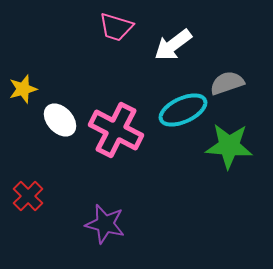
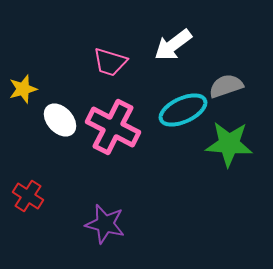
pink trapezoid: moved 6 px left, 35 px down
gray semicircle: moved 1 px left, 3 px down
pink cross: moved 3 px left, 3 px up
green star: moved 2 px up
red cross: rotated 12 degrees counterclockwise
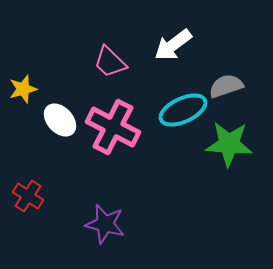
pink trapezoid: rotated 27 degrees clockwise
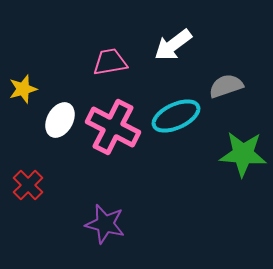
pink trapezoid: rotated 126 degrees clockwise
cyan ellipse: moved 7 px left, 6 px down
white ellipse: rotated 72 degrees clockwise
green star: moved 14 px right, 10 px down
red cross: moved 11 px up; rotated 12 degrees clockwise
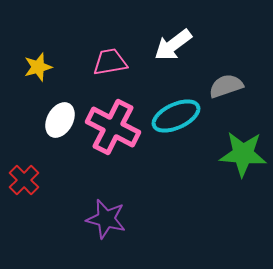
yellow star: moved 15 px right, 22 px up
red cross: moved 4 px left, 5 px up
purple star: moved 1 px right, 5 px up
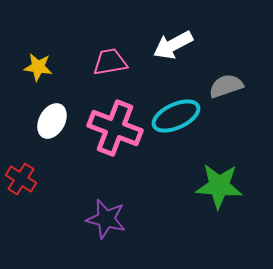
white arrow: rotated 9 degrees clockwise
yellow star: rotated 24 degrees clockwise
white ellipse: moved 8 px left, 1 px down
pink cross: moved 2 px right, 1 px down; rotated 6 degrees counterclockwise
green star: moved 24 px left, 32 px down
red cross: moved 3 px left, 1 px up; rotated 12 degrees counterclockwise
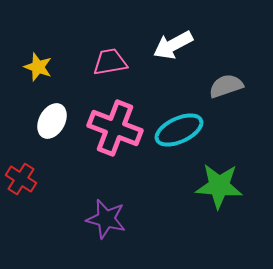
yellow star: rotated 12 degrees clockwise
cyan ellipse: moved 3 px right, 14 px down
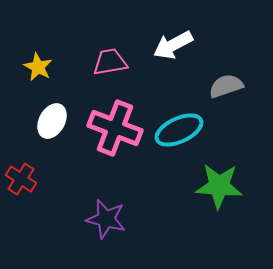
yellow star: rotated 8 degrees clockwise
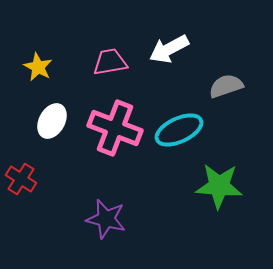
white arrow: moved 4 px left, 4 px down
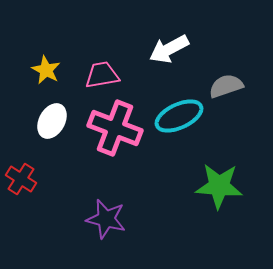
pink trapezoid: moved 8 px left, 13 px down
yellow star: moved 8 px right, 3 px down
cyan ellipse: moved 14 px up
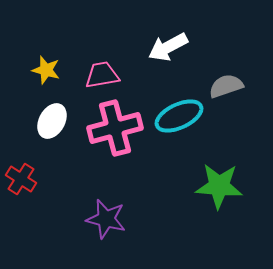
white arrow: moved 1 px left, 2 px up
yellow star: rotated 12 degrees counterclockwise
pink cross: rotated 36 degrees counterclockwise
